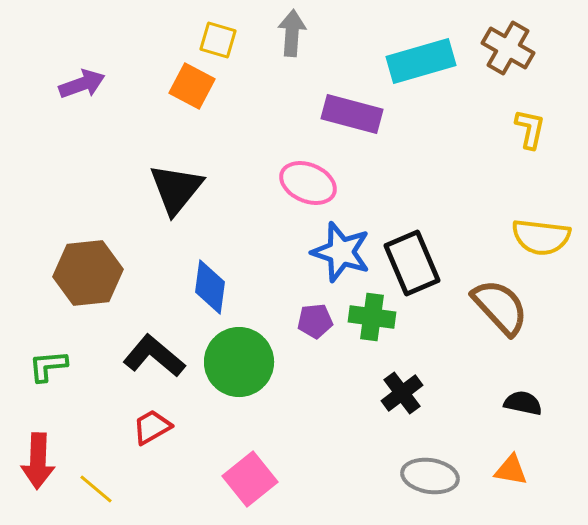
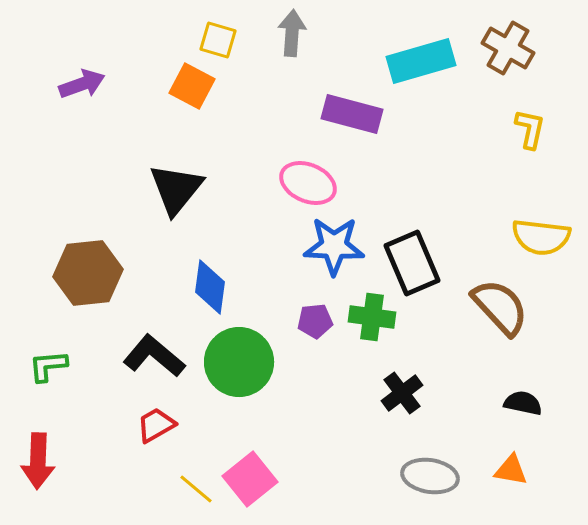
blue star: moved 7 px left, 6 px up; rotated 16 degrees counterclockwise
red trapezoid: moved 4 px right, 2 px up
yellow line: moved 100 px right
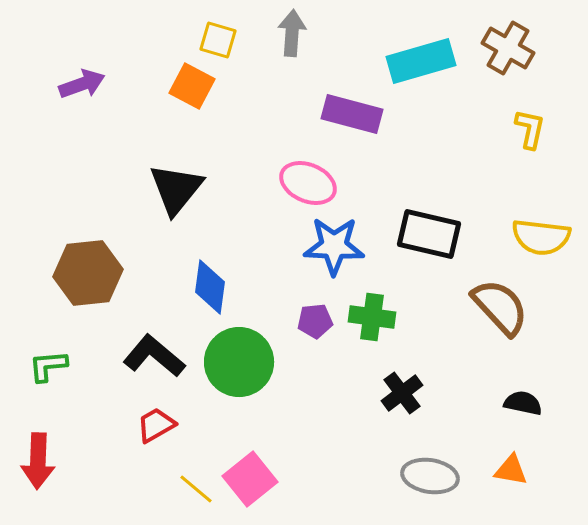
black rectangle: moved 17 px right, 29 px up; rotated 54 degrees counterclockwise
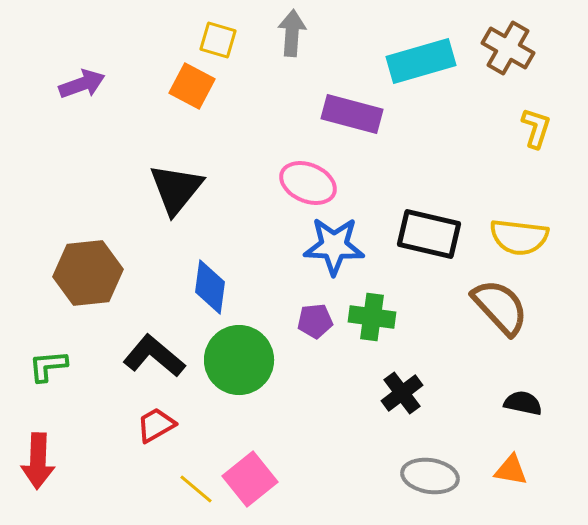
yellow L-shape: moved 6 px right, 1 px up; rotated 6 degrees clockwise
yellow semicircle: moved 22 px left
green circle: moved 2 px up
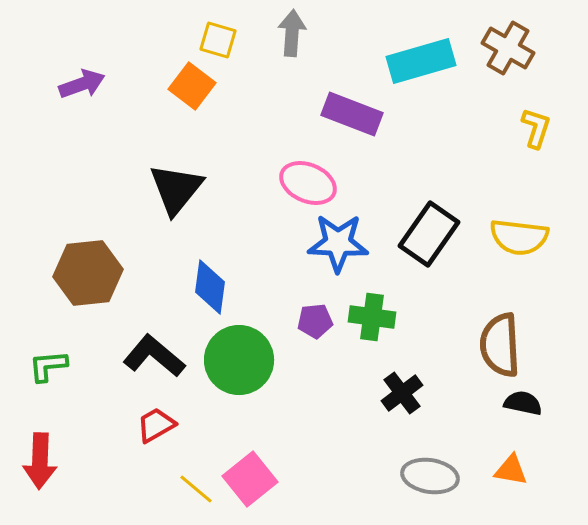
orange square: rotated 9 degrees clockwise
purple rectangle: rotated 6 degrees clockwise
black rectangle: rotated 68 degrees counterclockwise
blue star: moved 4 px right, 3 px up
brown semicircle: moved 38 px down; rotated 140 degrees counterclockwise
red arrow: moved 2 px right
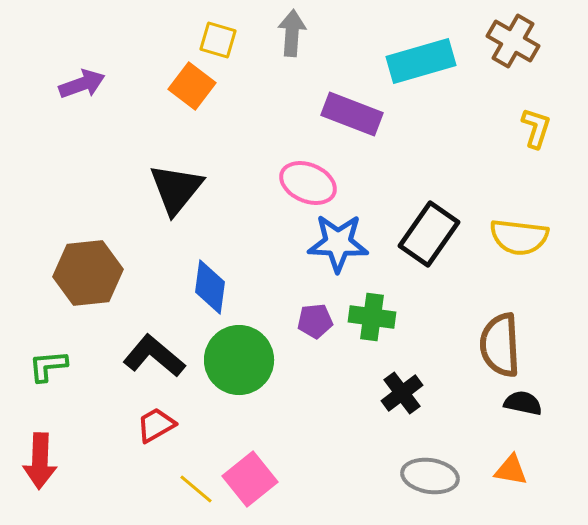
brown cross: moved 5 px right, 7 px up
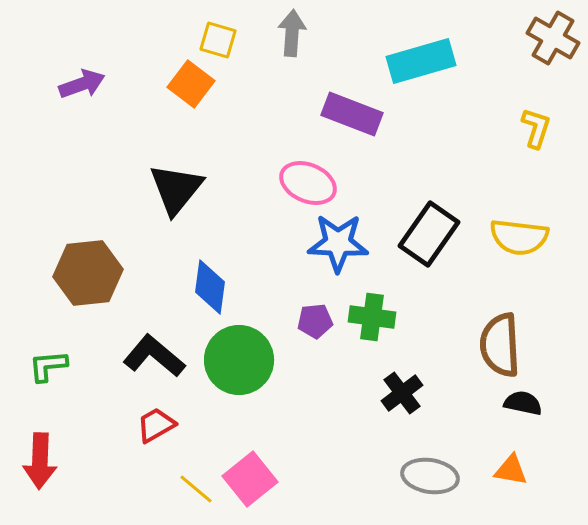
brown cross: moved 40 px right, 3 px up
orange square: moved 1 px left, 2 px up
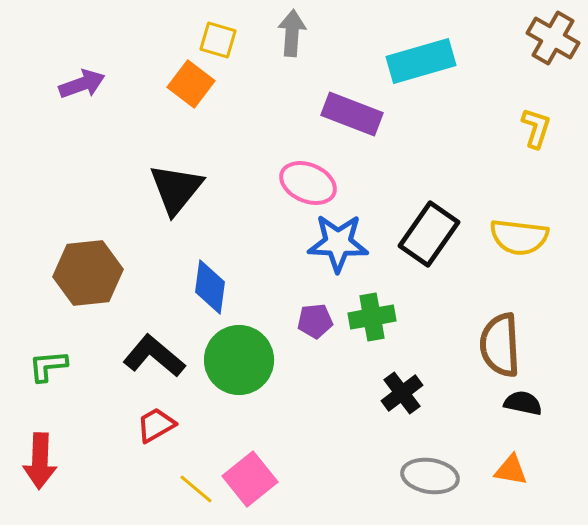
green cross: rotated 18 degrees counterclockwise
